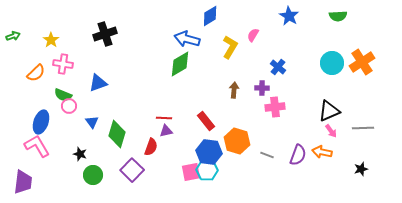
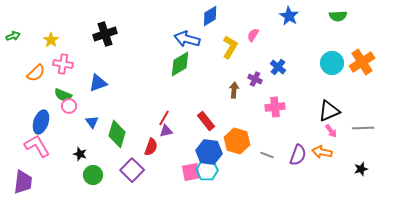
purple cross at (262, 88): moved 7 px left, 9 px up; rotated 24 degrees clockwise
red line at (164, 118): rotated 63 degrees counterclockwise
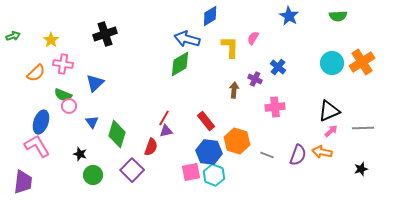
pink semicircle at (253, 35): moved 3 px down
yellow L-shape at (230, 47): rotated 30 degrees counterclockwise
blue triangle at (98, 83): moved 3 px left; rotated 24 degrees counterclockwise
pink arrow at (331, 131): rotated 96 degrees counterclockwise
cyan hexagon at (207, 170): moved 7 px right, 5 px down; rotated 20 degrees clockwise
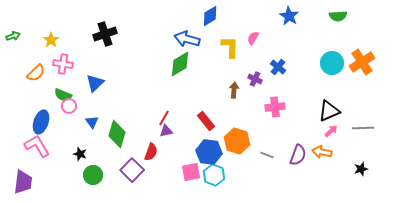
red semicircle at (151, 147): moved 5 px down
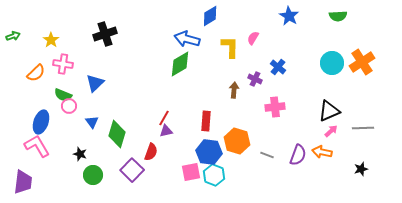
red rectangle at (206, 121): rotated 42 degrees clockwise
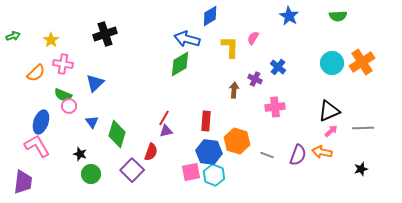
green circle at (93, 175): moved 2 px left, 1 px up
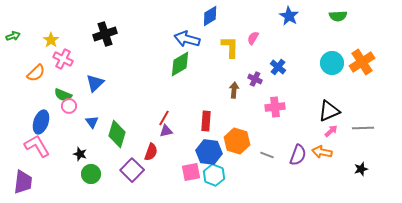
pink cross at (63, 64): moved 5 px up; rotated 18 degrees clockwise
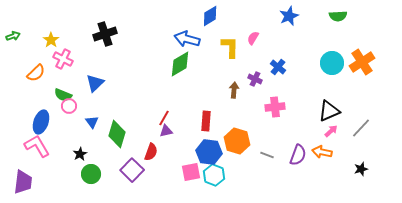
blue star at (289, 16): rotated 18 degrees clockwise
gray line at (363, 128): moved 2 px left; rotated 45 degrees counterclockwise
black star at (80, 154): rotated 24 degrees clockwise
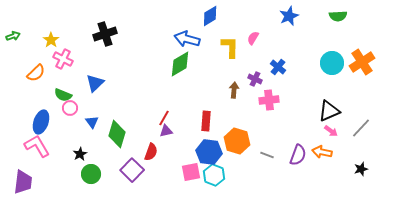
pink circle at (69, 106): moved 1 px right, 2 px down
pink cross at (275, 107): moved 6 px left, 7 px up
pink arrow at (331, 131): rotated 80 degrees clockwise
